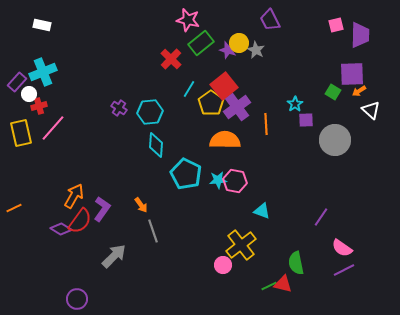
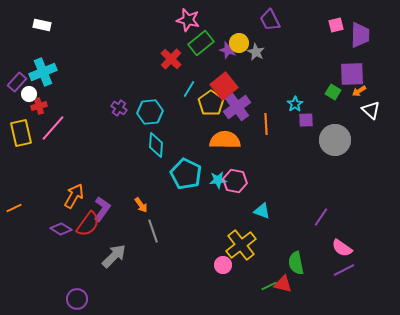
gray star at (256, 50): moved 2 px down
red semicircle at (80, 221): moved 8 px right, 3 px down
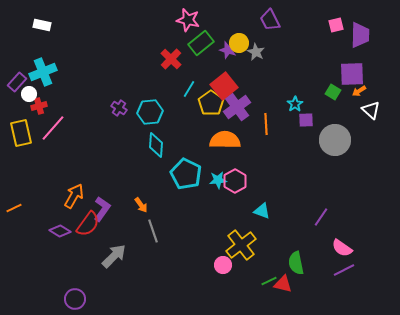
pink hexagon at (235, 181): rotated 20 degrees clockwise
purple diamond at (61, 229): moved 1 px left, 2 px down
green line at (269, 286): moved 5 px up
purple circle at (77, 299): moved 2 px left
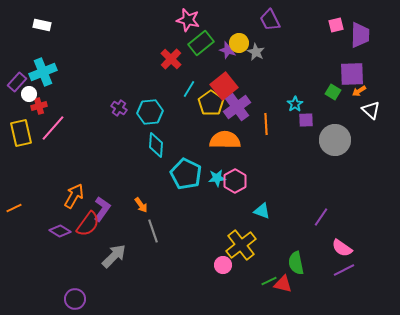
cyan star at (218, 180): moved 1 px left, 2 px up
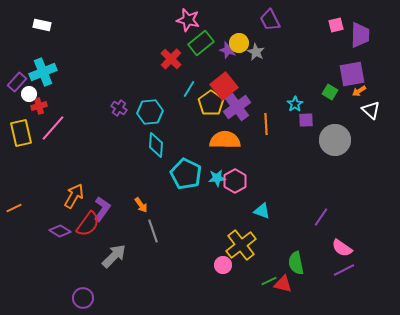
purple square at (352, 74): rotated 8 degrees counterclockwise
green square at (333, 92): moved 3 px left
purple circle at (75, 299): moved 8 px right, 1 px up
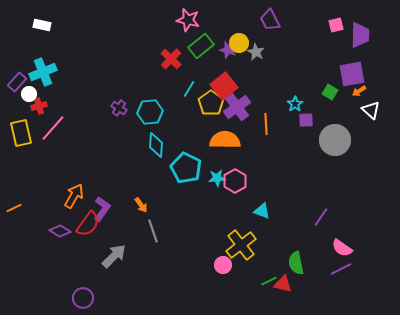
green rectangle at (201, 43): moved 3 px down
cyan pentagon at (186, 174): moved 6 px up
purple line at (344, 270): moved 3 px left, 1 px up
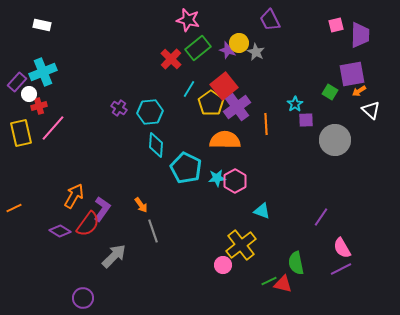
green rectangle at (201, 46): moved 3 px left, 2 px down
pink semicircle at (342, 248): rotated 25 degrees clockwise
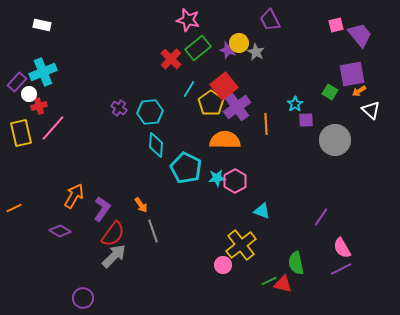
purple trapezoid at (360, 35): rotated 40 degrees counterclockwise
red semicircle at (88, 224): moved 25 px right, 10 px down
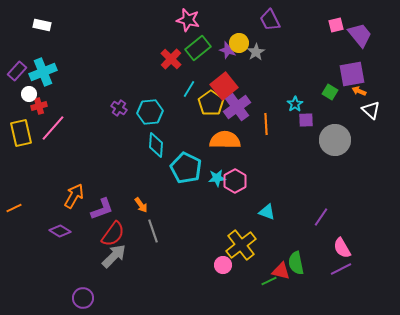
gray star at (256, 52): rotated 12 degrees clockwise
purple rectangle at (17, 82): moved 11 px up
orange arrow at (359, 91): rotated 56 degrees clockwise
purple L-shape at (102, 209): rotated 35 degrees clockwise
cyan triangle at (262, 211): moved 5 px right, 1 px down
red triangle at (283, 284): moved 2 px left, 13 px up
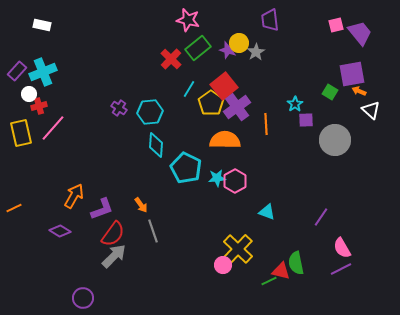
purple trapezoid at (270, 20): rotated 20 degrees clockwise
purple trapezoid at (360, 35): moved 2 px up
yellow cross at (241, 245): moved 3 px left, 4 px down; rotated 8 degrees counterclockwise
